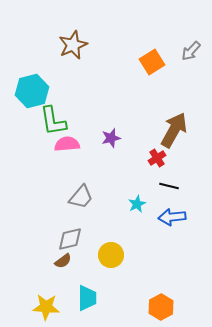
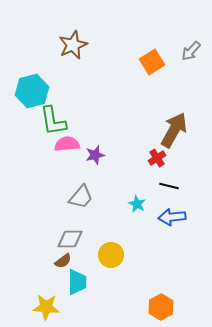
purple star: moved 16 px left, 17 px down
cyan star: rotated 18 degrees counterclockwise
gray diamond: rotated 12 degrees clockwise
cyan trapezoid: moved 10 px left, 16 px up
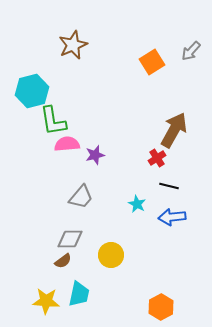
cyan trapezoid: moved 2 px right, 12 px down; rotated 12 degrees clockwise
yellow star: moved 6 px up
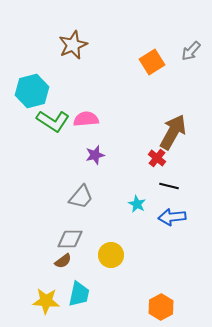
green L-shape: rotated 48 degrees counterclockwise
brown arrow: moved 1 px left, 2 px down
pink semicircle: moved 19 px right, 25 px up
red cross: rotated 18 degrees counterclockwise
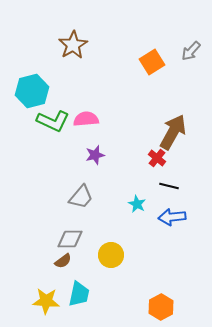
brown star: rotated 8 degrees counterclockwise
green L-shape: rotated 8 degrees counterclockwise
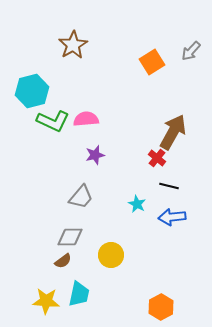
gray diamond: moved 2 px up
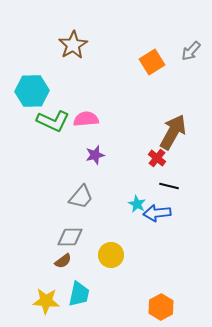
cyan hexagon: rotated 12 degrees clockwise
blue arrow: moved 15 px left, 4 px up
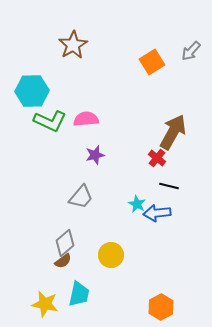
green L-shape: moved 3 px left
gray diamond: moved 5 px left, 6 px down; rotated 40 degrees counterclockwise
yellow star: moved 1 px left, 3 px down; rotated 8 degrees clockwise
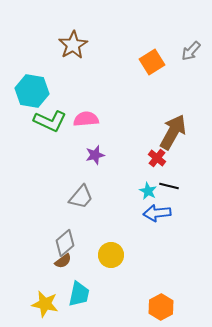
cyan hexagon: rotated 12 degrees clockwise
cyan star: moved 11 px right, 13 px up
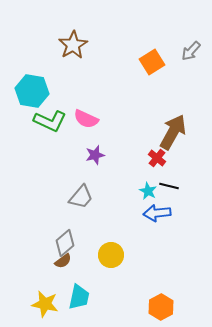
pink semicircle: rotated 150 degrees counterclockwise
cyan trapezoid: moved 3 px down
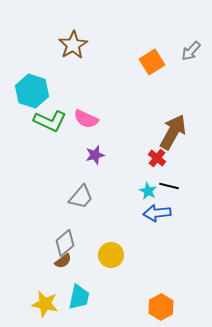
cyan hexagon: rotated 8 degrees clockwise
